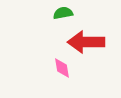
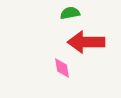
green semicircle: moved 7 px right
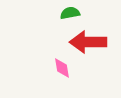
red arrow: moved 2 px right
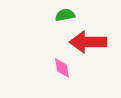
green semicircle: moved 5 px left, 2 px down
